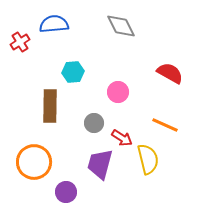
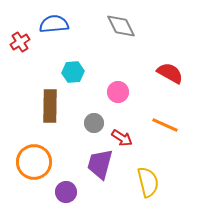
yellow semicircle: moved 23 px down
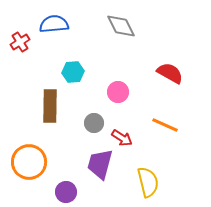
orange circle: moved 5 px left
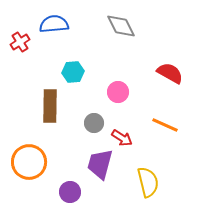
purple circle: moved 4 px right
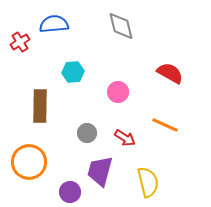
gray diamond: rotated 12 degrees clockwise
brown rectangle: moved 10 px left
gray circle: moved 7 px left, 10 px down
red arrow: moved 3 px right
purple trapezoid: moved 7 px down
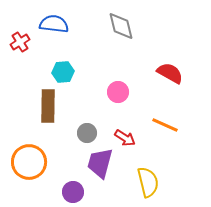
blue semicircle: rotated 12 degrees clockwise
cyan hexagon: moved 10 px left
brown rectangle: moved 8 px right
purple trapezoid: moved 8 px up
purple circle: moved 3 px right
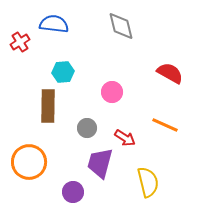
pink circle: moved 6 px left
gray circle: moved 5 px up
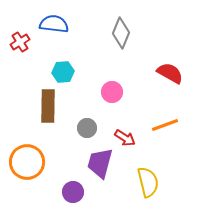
gray diamond: moved 7 px down; rotated 36 degrees clockwise
orange line: rotated 44 degrees counterclockwise
orange circle: moved 2 px left
